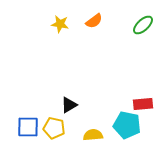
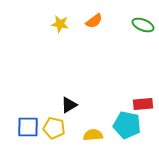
green ellipse: rotated 65 degrees clockwise
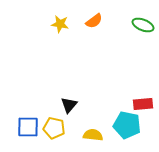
black triangle: rotated 18 degrees counterclockwise
yellow semicircle: rotated 12 degrees clockwise
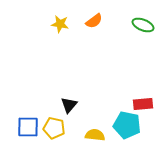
yellow semicircle: moved 2 px right
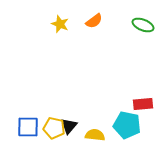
yellow star: rotated 12 degrees clockwise
black triangle: moved 21 px down
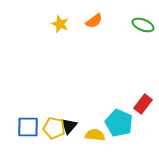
red rectangle: rotated 48 degrees counterclockwise
cyan pentagon: moved 8 px left, 2 px up; rotated 12 degrees clockwise
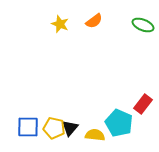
black triangle: moved 1 px right, 2 px down
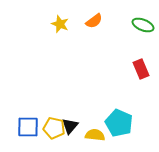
red rectangle: moved 2 px left, 35 px up; rotated 60 degrees counterclockwise
black triangle: moved 2 px up
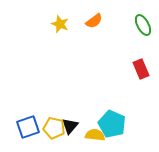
green ellipse: rotated 40 degrees clockwise
cyan pentagon: moved 7 px left, 1 px down
blue square: rotated 20 degrees counterclockwise
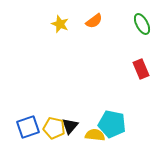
green ellipse: moved 1 px left, 1 px up
cyan pentagon: rotated 12 degrees counterclockwise
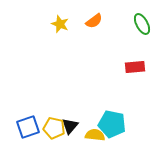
red rectangle: moved 6 px left, 2 px up; rotated 72 degrees counterclockwise
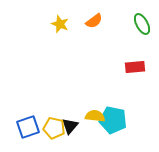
cyan pentagon: moved 1 px right, 4 px up
yellow semicircle: moved 19 px up
